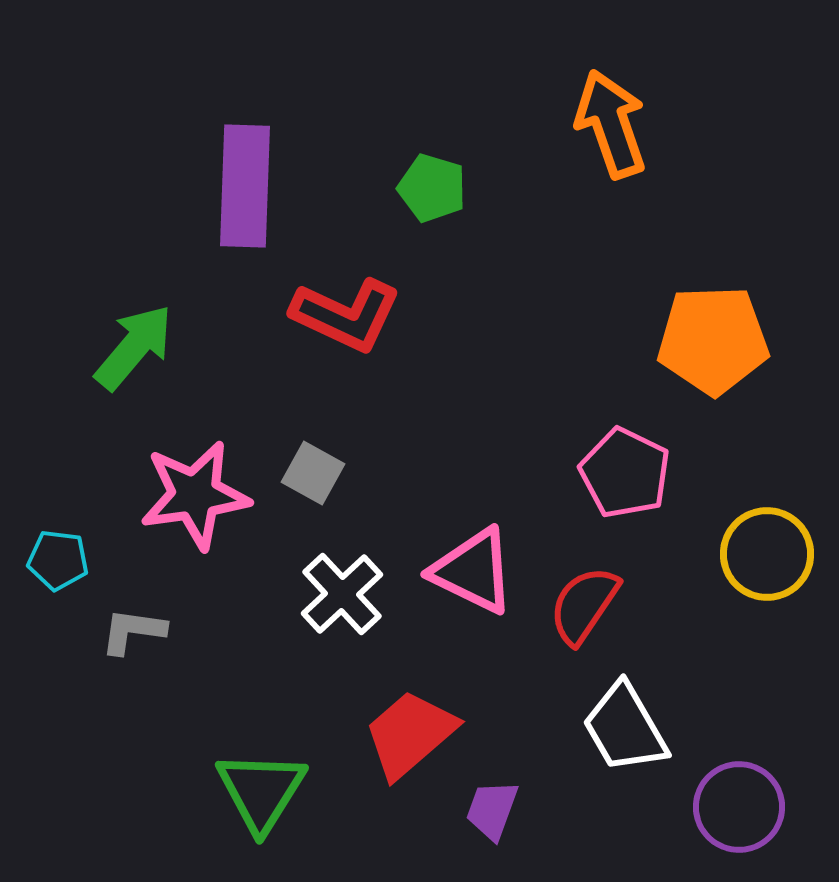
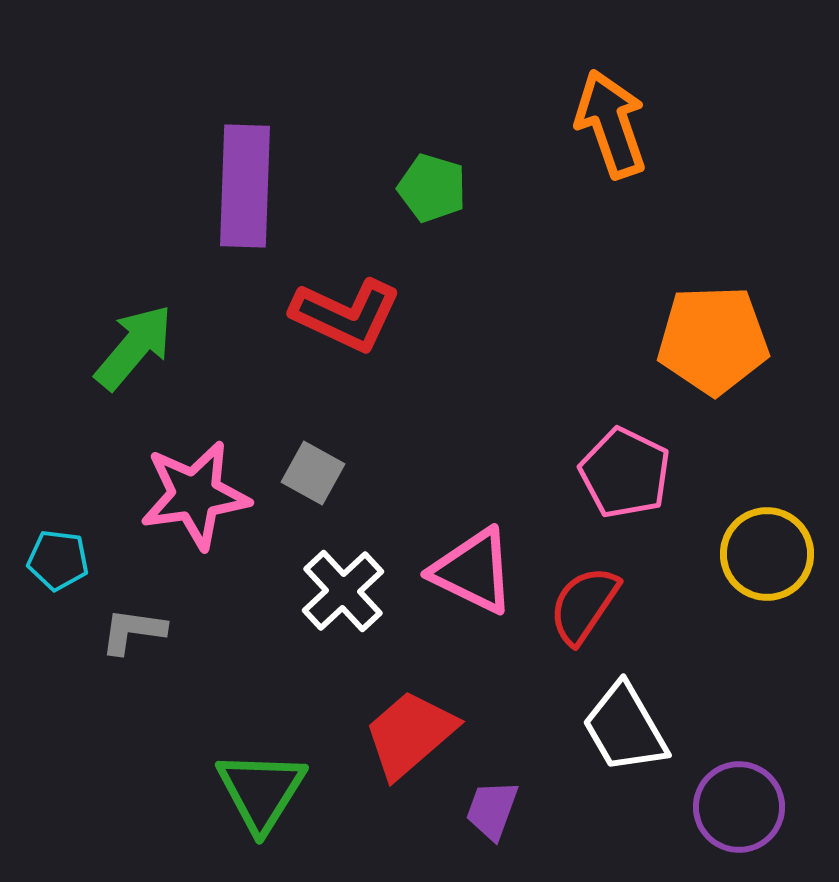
white cross: moved 1 px right, 3 px up
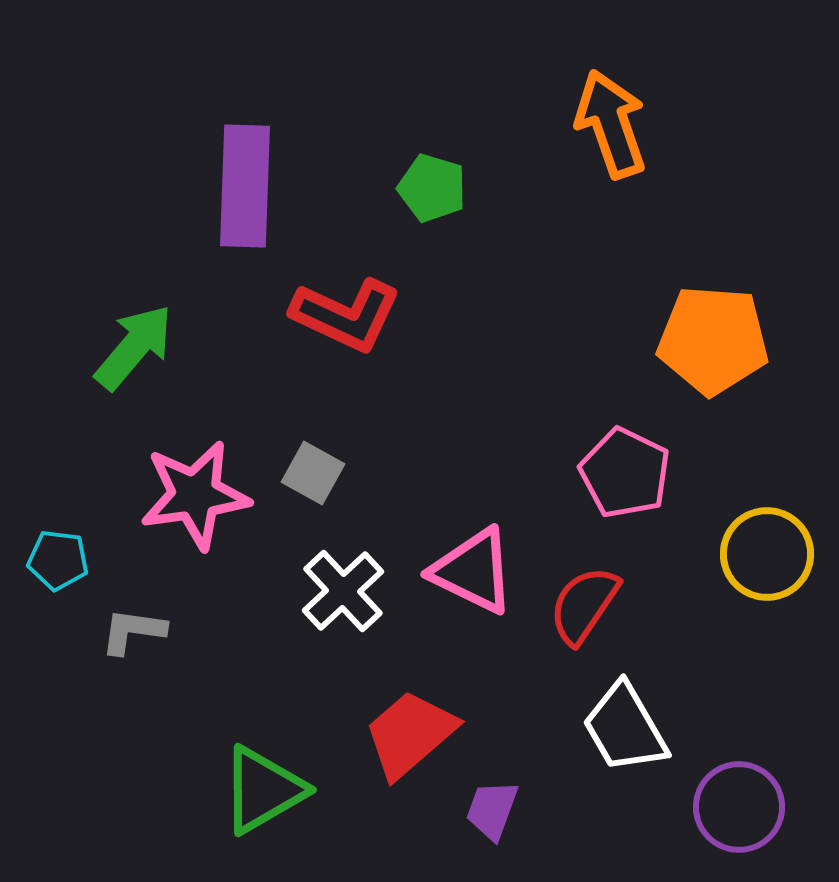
orange pentagon: rotated 6 degrees clockwise
green triangle: moved 2 px right, 1 px up; rotated 28 degrees clockwise
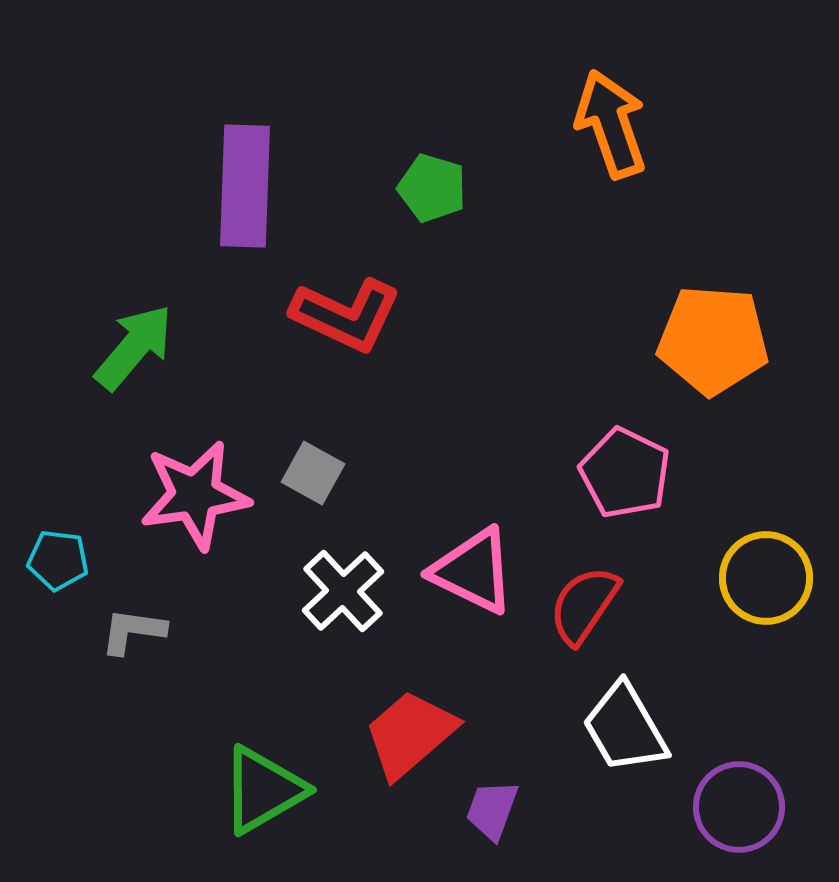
yellow circle: moved 1 px left, 24 px down
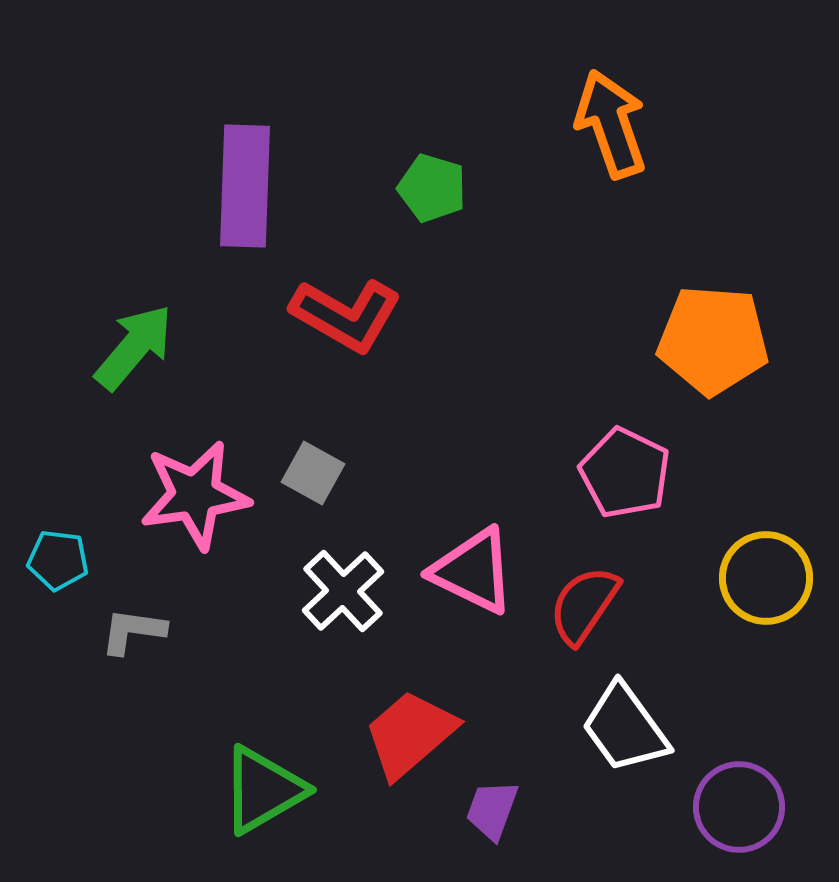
red L-shape: rotated 5 degrees clockwise
white trapezoid: rotated 6 degrees counterclockwise
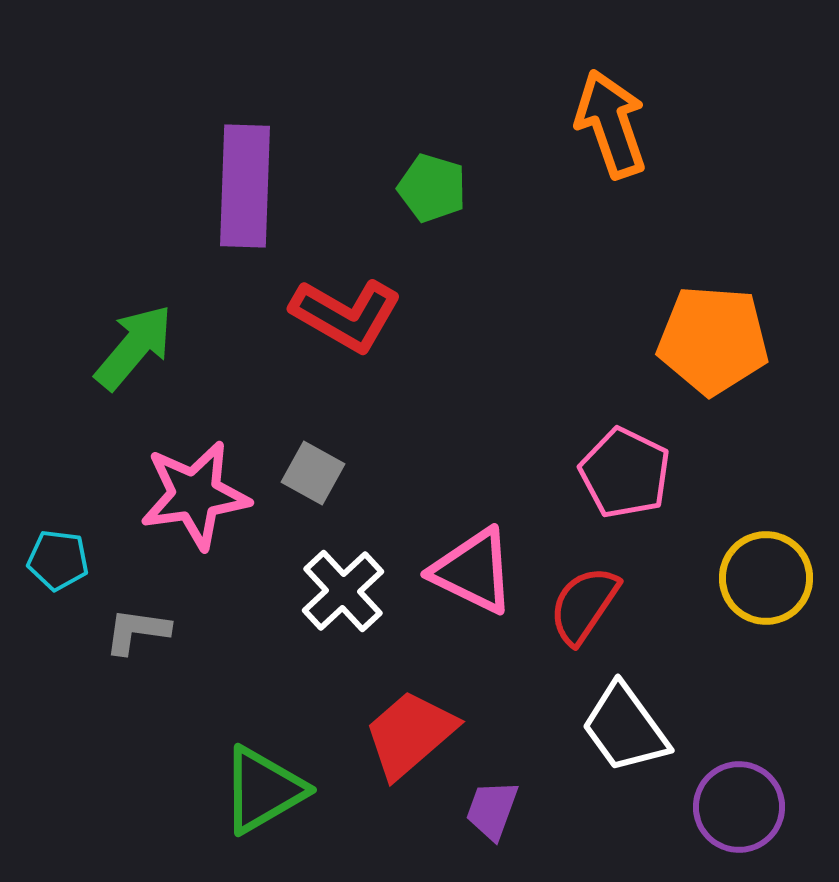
gray L-shape: moved 4 px right
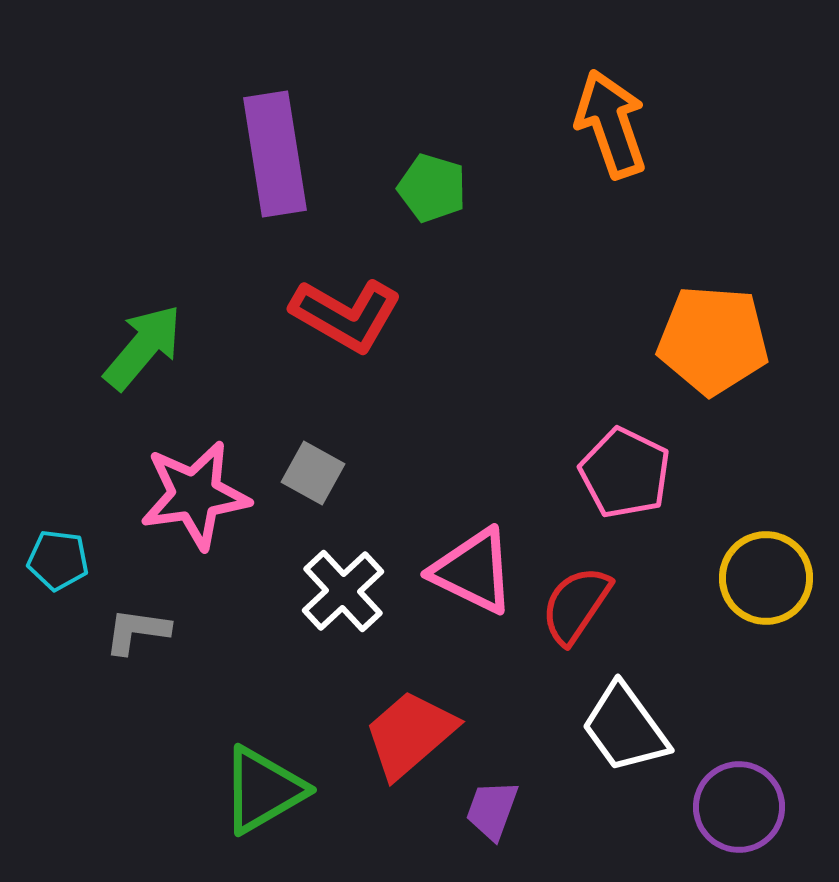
purple rectangle: moved 30 px right, 32 px up; rotated 11 degrees counterclockwise
green arrow: moved 9 px right
red semicircle: moved 8 px left
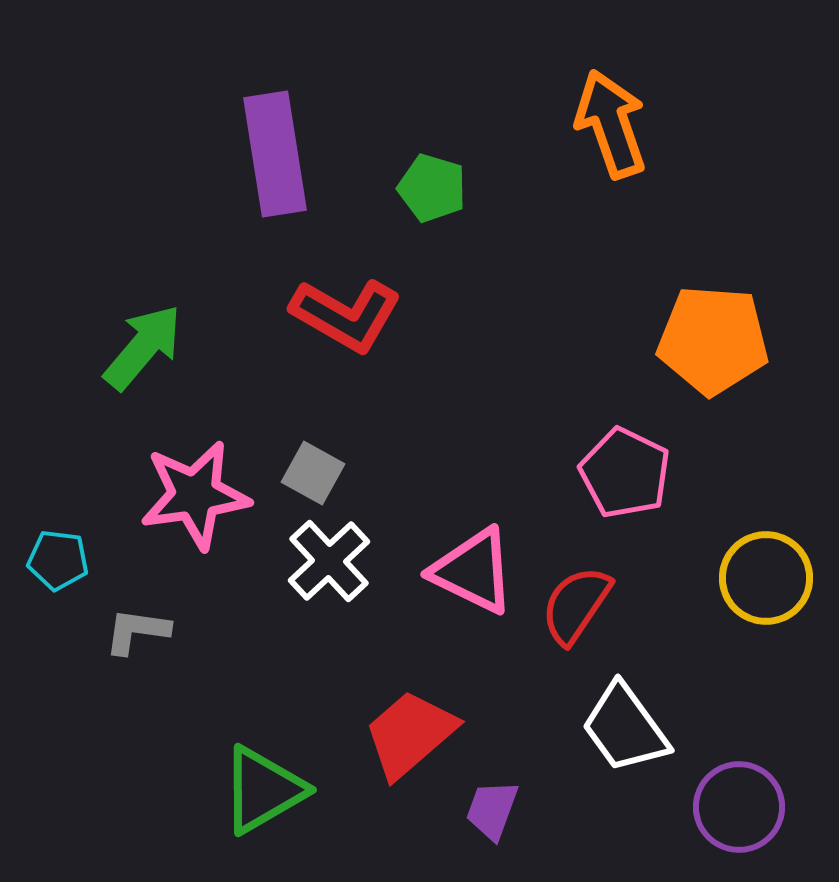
white cross: moved 14 px left, 30 px up
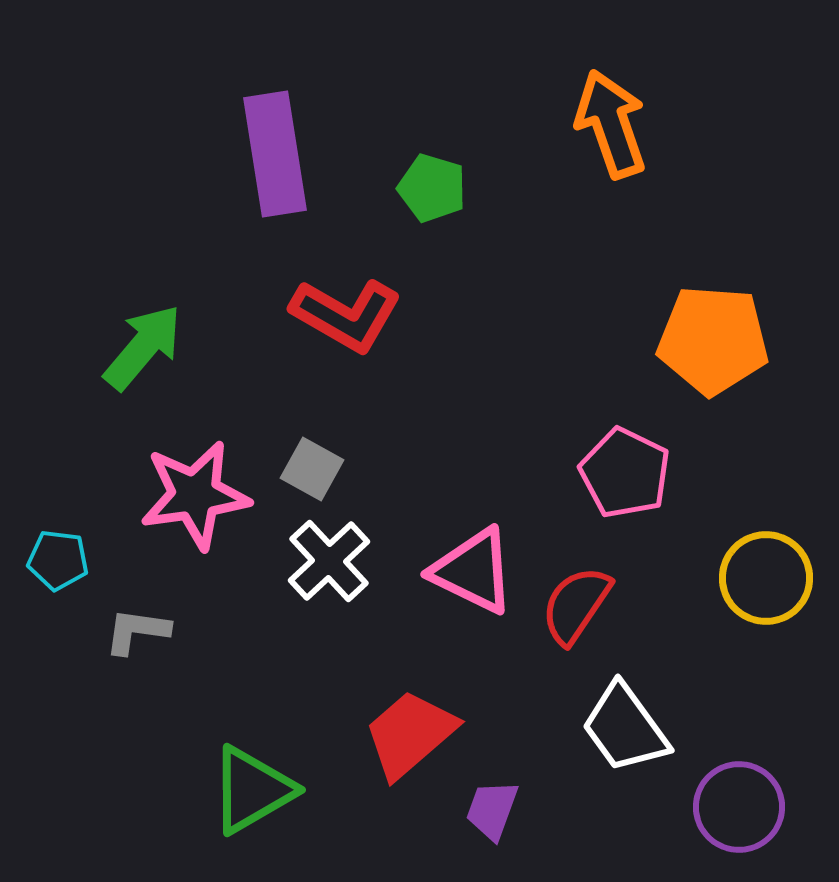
gray square: moved 1 px left, 4 px up
green triangle: moved 11 px left
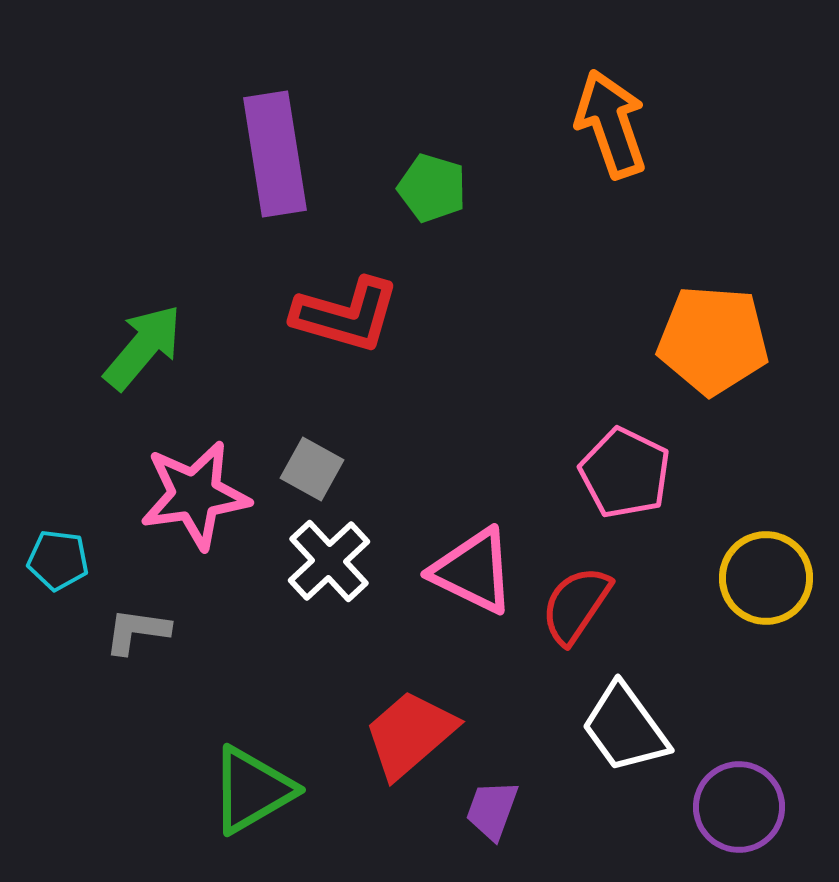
red L-shape: rotated 14 degrees counterclockwise
